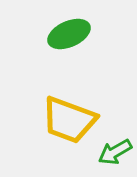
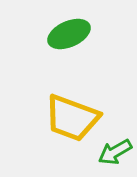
yellow trapezoid: moved 3 px right, 2 px up
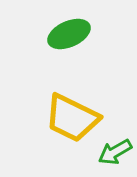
yellow trapezoid: rotated 6 degrees clockwise
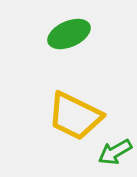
yellow trapezoid: moved 3 px right, 2 px up
